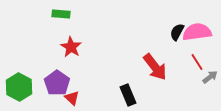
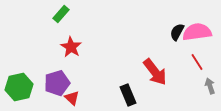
green rectangle: rotated 54 degrees counterclockwise
red arrow: moved 5 px down
gray arrow: moved 9 px down; rotated 70 degrees counterclockwise
purple pentagon: rotated 20 degrees clockwise
green hexagon: rotated 20 degrees clockwise
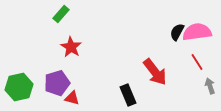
red triangle: rotated 28 degrees counterclockwise
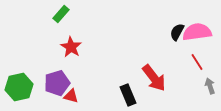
red arrow: moved 1 px left, 6 px down
red triangle: moved 1 px left, 2 px up
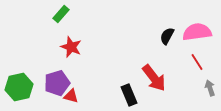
black semicircle: moved 10 px left, 4 px down
red star: rotated 10 degrees counterclockwise
gray arrow: moved 2 px down
black rectangle: moved 1 px right
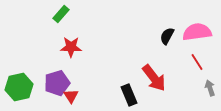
red star: rotated 20 degrees counterclockwise
red triangle: rotated 42 degrees clockwise
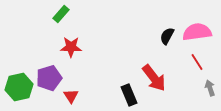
purple pentagon: moved 8 px left, 5 px up
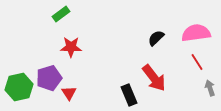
green rectangle: rotated 12 degrees clockwise
pink semicircle: moved 1 px left, 1 px down
black semicircle: moved 11 px left, 2 px down; rotated 18 degrees clockwise
red triangle: moved 2 px left, 3 px up
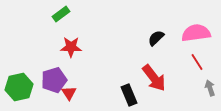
purple pentagon: moved 5 px right, 2 px down
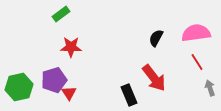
black semicircle: rotated 18 degrees counterclockwise
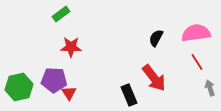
purple pentagon: rotated 20 degrees clockwise
